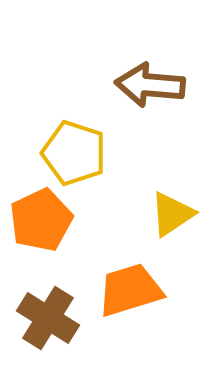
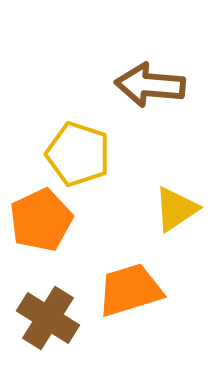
yellow pentagon: moved 4 px right, 1 px down
yellow triangle: moved 4 px right, 5 px up
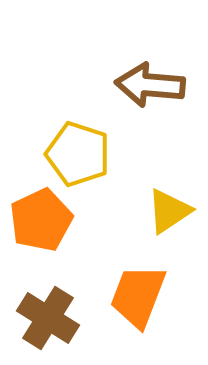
yellow triangle: moved 7 px left, 2 px down
orange trapezoid: moved 8 px right, 6 px down; rotated 52 degrees counterclockwise
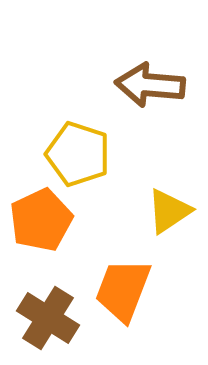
orange trapezoid: moved 15 px left, 6 px up
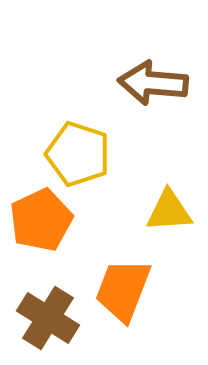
brown arrow: moved 3 px right, 2 px up
yellow triangle: rotated 30 degrees clockwise
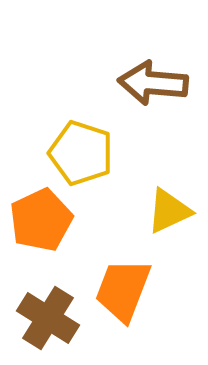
yellow pentagon: moved 3 px right, 1 px up
yellow triangle: rotated 21 degrees counterclockwise
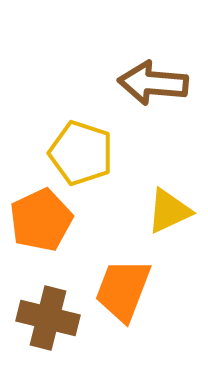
brown cross: rotated 18 degrees counterclockwise
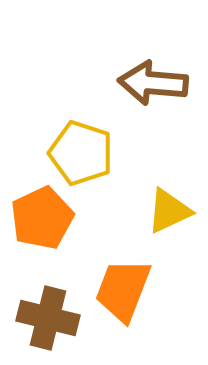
orange pentagon: moved 1 px right, 2 px up
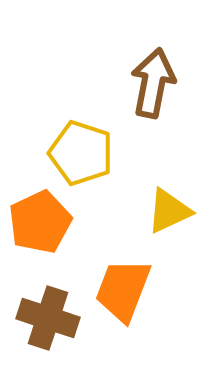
brown arrow: rotated 96 degrees clockwise
orange pentagon: moved 2 px left, 4 px down
brown cross: rotated 4 degrees clockwise
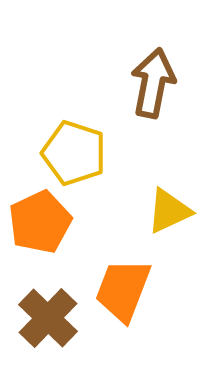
yellow pentagon: moved 7 px left
brown cross: rotated 26 degrees clockwise
